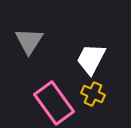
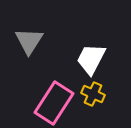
pink rectangle: rotated 69 degrees clockwise
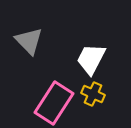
gray triangle: rotated 16 degrees counterclockwise
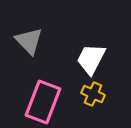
pink rectangle: moved 11 px left, 1 px up; rotated 12 degrees counterclockwise
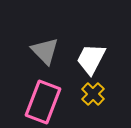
gray triangle: moved 16 px right, 10 px down
yellow cross: rotated 20 degrees clockwise
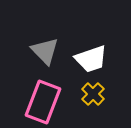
white trapezoid: rotated 136 degrees counterclockwise
